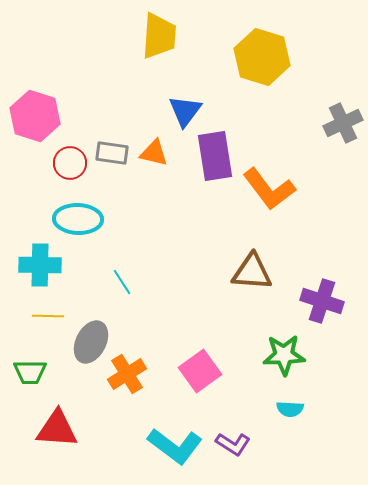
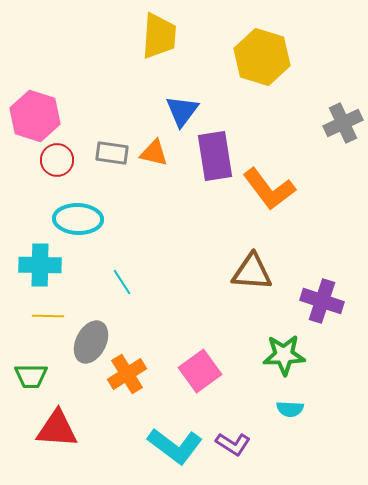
blue triangle: moved 3 px left
red circle: moved 13 px left, 3 px up
green trapezoid: moved 1 px right, 4 px down
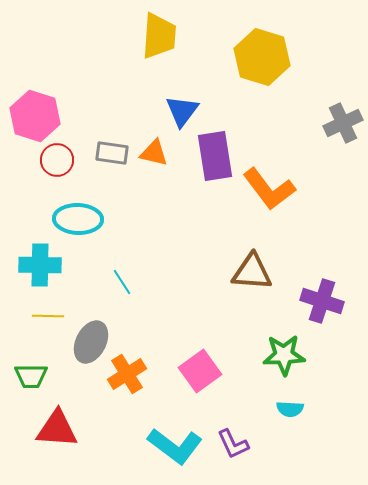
purple L-shape: rotated 32 degrees clockwise
